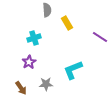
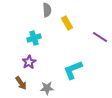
gray star: moved 1 px right, 4 px down
brown arrow: moved 5 px up
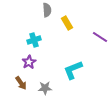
cyan cross: moved 2 px down
gray star: moved 2 px left
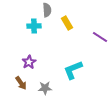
cyan cross: moved 14 px up; rotated 16 degrees clockwise
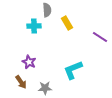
purple star: rotated 16 degrees counterclockwise
brown arrow: moved 1 px up
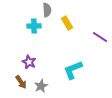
gray star: moved 4 px left, 2 px up; rotated 24 degrees counterclockwise
